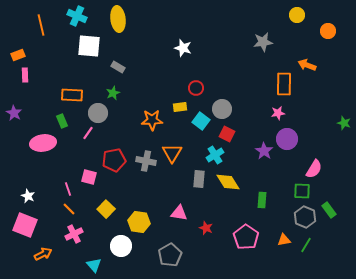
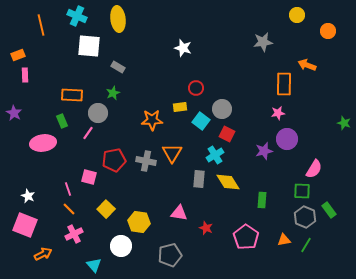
purple star at (264, 151): rotated 24 degrees clockwise
gray pentagon at (170, 255): rotated 15 degrees clockwise
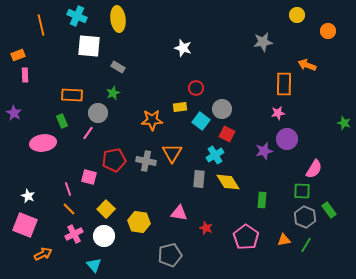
white circle at (121, 246): moved 17 px left, 10 px up
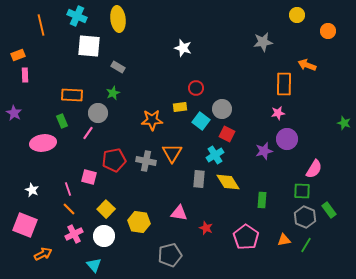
white star at (28, 196): moved 4 px right, 6 px up
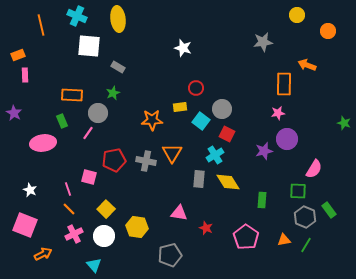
white star at (32, 190): moved 2 px left
green square at (302, 191): moved 4 px left
yellow hexagon at (139, 222): moved 2 px left, 5 px down
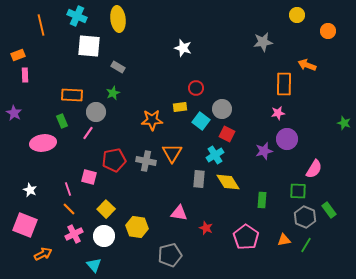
gray circle at (98, 113): moved 2 px left, 1 px up
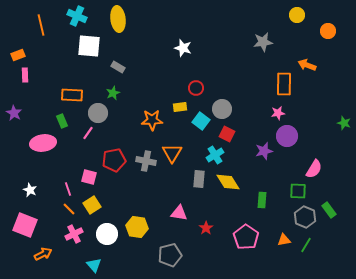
gray circle at (96, 112): moved 2 px right, 1 px down
purple circle at (287, 139): moved 3 px up
yellow square at (106, 209): moved 14 px left, 4 px up; rotated 12 degrees clockwise
red star at (206, 228): rotated 16 degrees clockwise
white circle at (104, 236): moved 3 px right, 2 px up
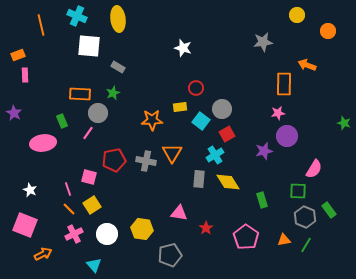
orange rectangle at (72, 95): moved 8 px right, 1 px up
red square at (227, 134): rotated 35 degrees clockwise
green rectangle at (262, 200): rotated 21 degrees counterclockwise
yellow hexagon at (137, 227): moved 5 px right, 2 px down
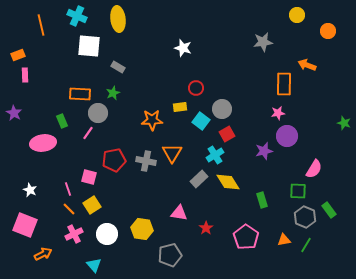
gray rectangle at (199, 179): rotated 42 degrees clockwise
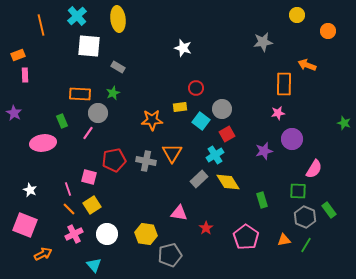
cyan cross at (77, 16): rotated 24 degrees clockwise
purple circle at (287, 136): moved 5 px right, 3 px down
yellow hexagon at (142, 229): moved 4 px right, 5 px down
